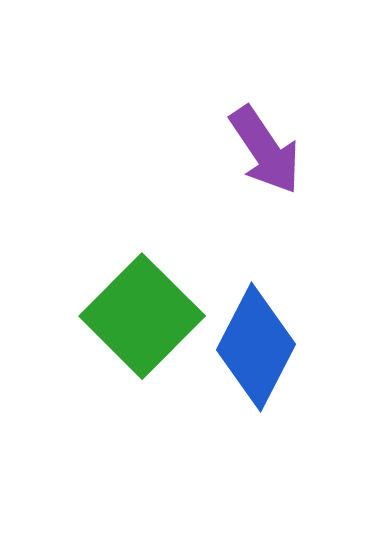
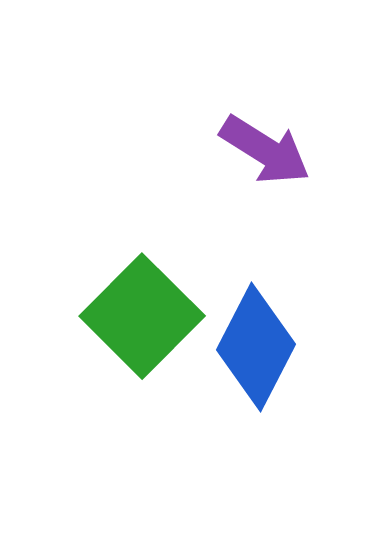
purple arrow: rotated 24 degrees counterclockwise
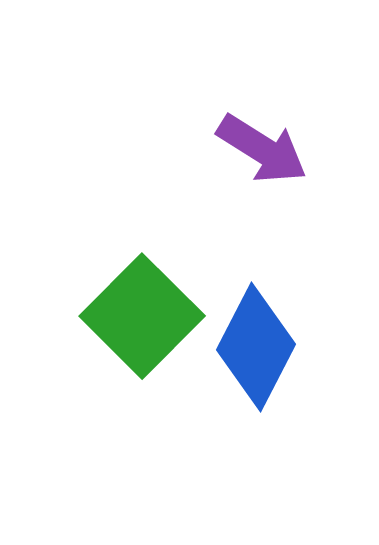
purple arrow: moved 3 px left, 1 px up
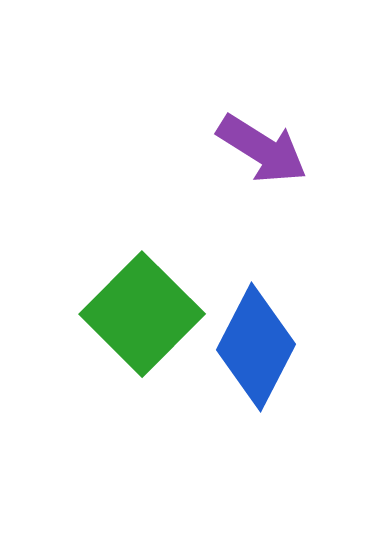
green square: moved 2 px up
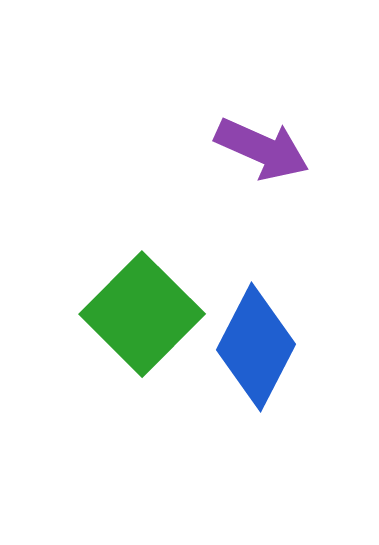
purple arrow: rotated 8 degrees counterclockwise
